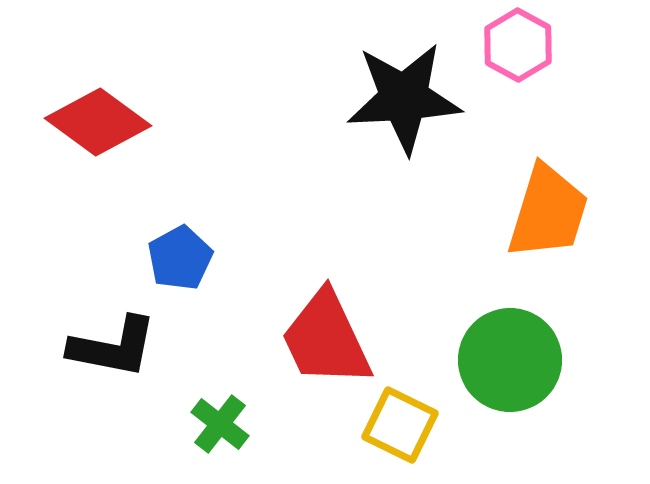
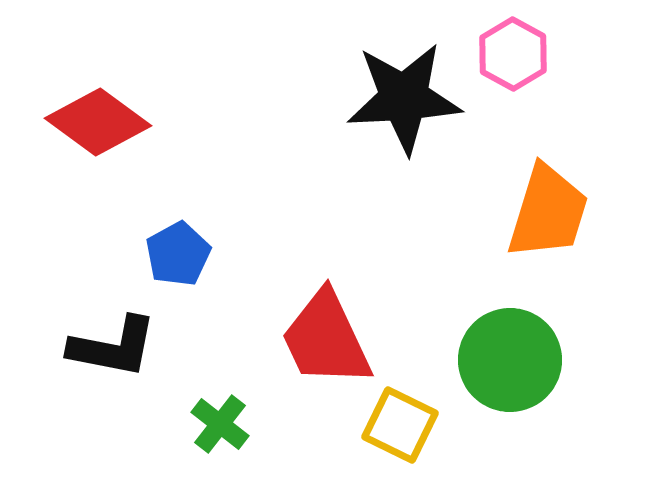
pink hexagon: moved 5 px left, 9 px down
blue pentagon: moved 2 px left, 4 px up
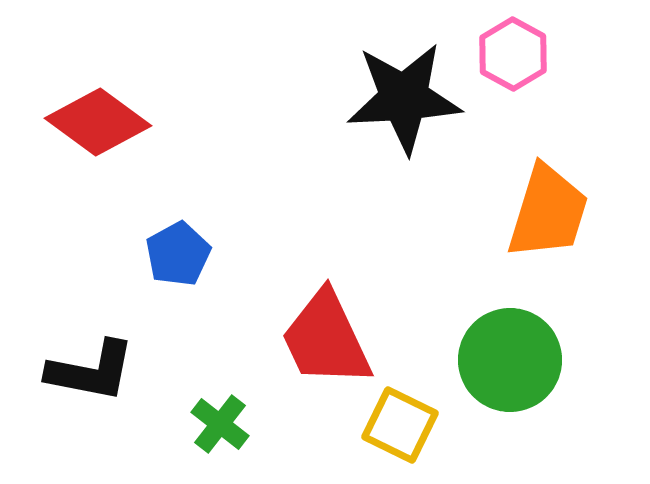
black L-shape: moved 22 px left, 24 px down
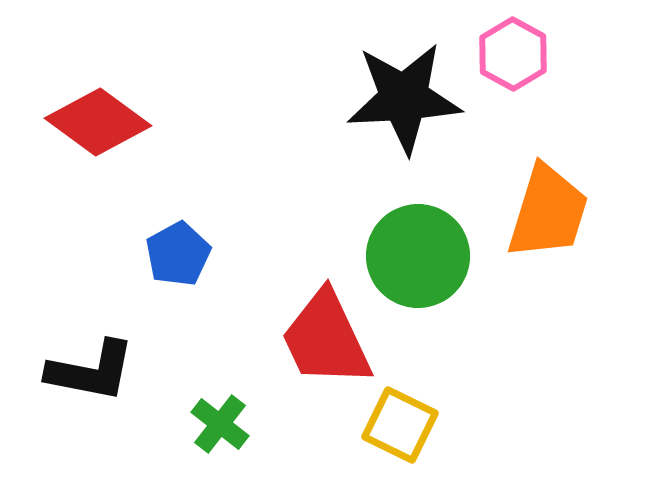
green circle: moved 92 px left, 104 px up
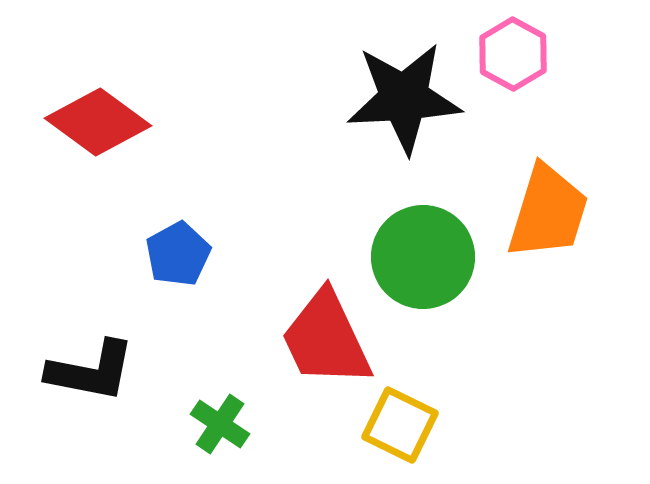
green circle: moved 5 px right, 1 px down
green cross: rotated 4 degrees counterclockwise
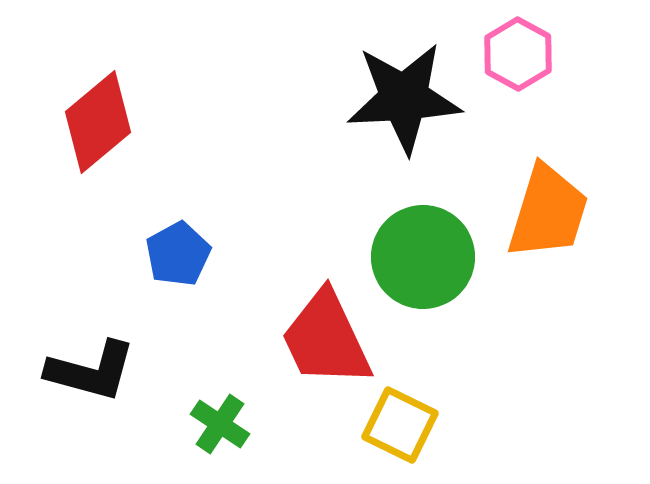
pink hexagon: moved 5 px right
red diamond: rotated 76 degrees counterclockwise
black L-shape: rotated 4 degrees clockwise
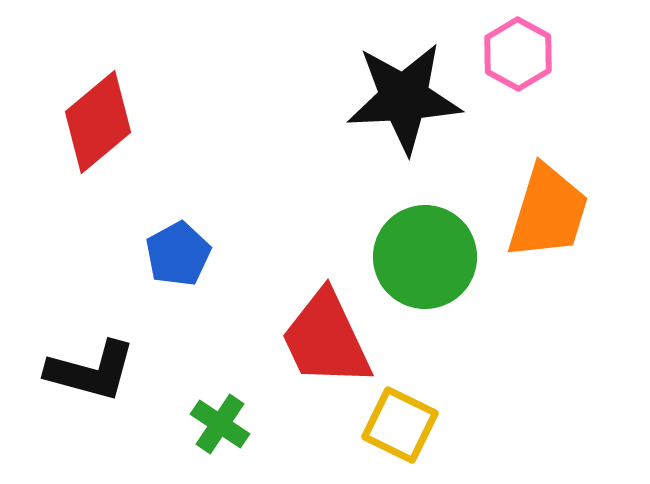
green circle: moved 2 px right
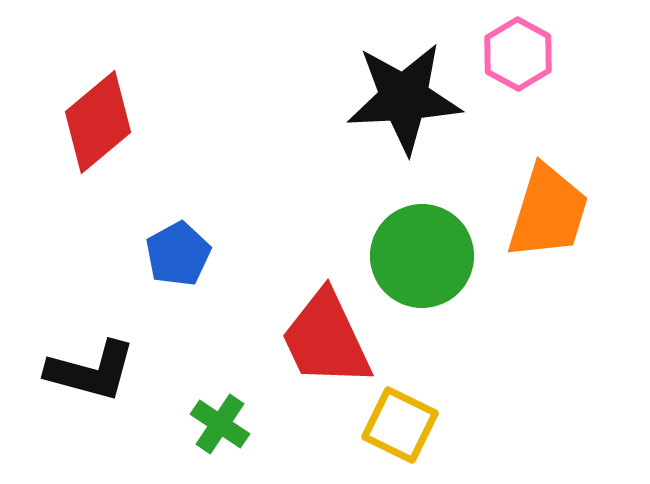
green circle: moved 3 px left, 1 px up
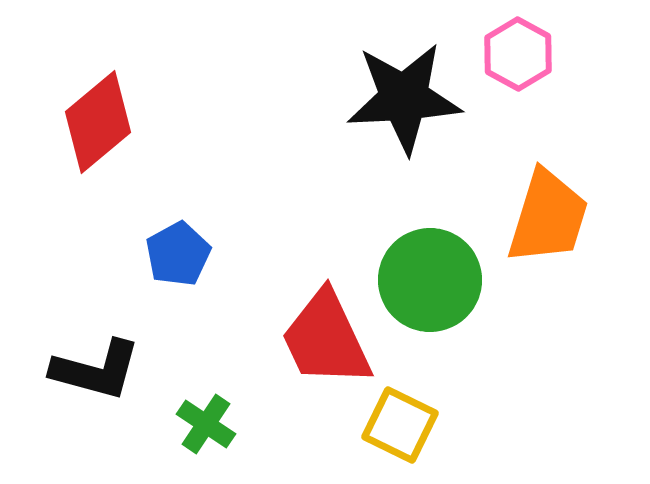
orange trapezoid: moved 5 px down
green circle: moved 8 px right, 24 px down
black L-shape: moved 5 px right, 1 px up
green cross: moved 14 px left
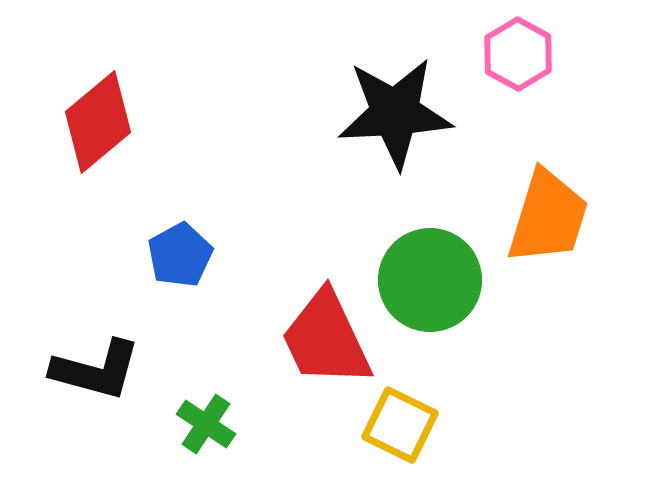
black star: moved 9 px left, 15 px down
blue pentagon: moved 2 px right, 1 px down
